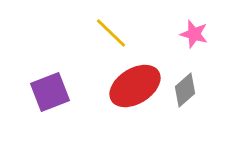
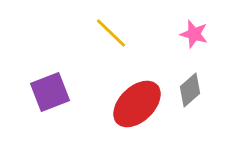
red ellipse: moved 2 px right, 18 px down; rotated 12 degrees counterclockwise
gray diamond: moved 5 px right
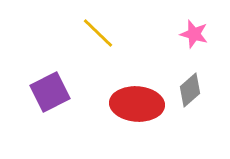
yellow line: moved 13 px left
purple square: rotated 6 degrees counterclockwise
red ellipse: rotated 48 degrees clockwise
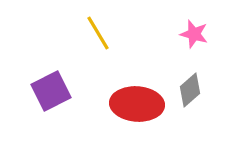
yellow line: rotated 15 degrees clockwise
purple square: moved 1 px right, 1 px up
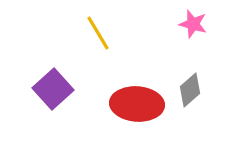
pink star: moved 1 px left, 10 px up
purple square: moved 2 px right, 2 px up; rotated 15 degrees counterclockwise
